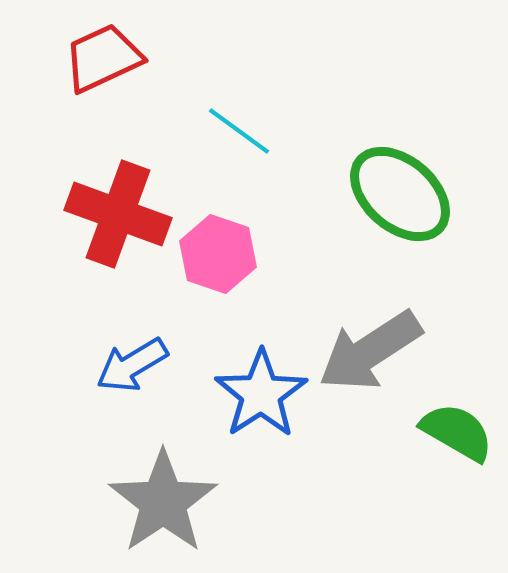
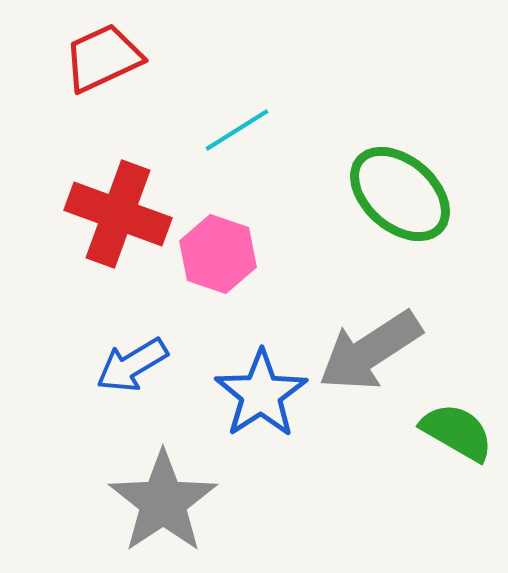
cyan line: moved 2 px left, 1 px up; rotated 68 degrees counterclockwise
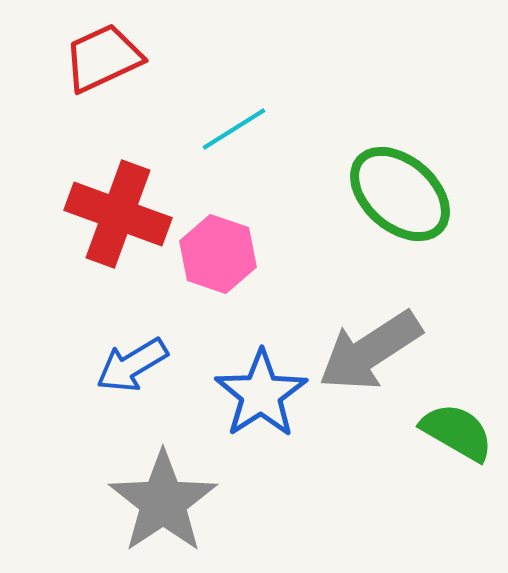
cyan line: moved 3 px left, 1 px up
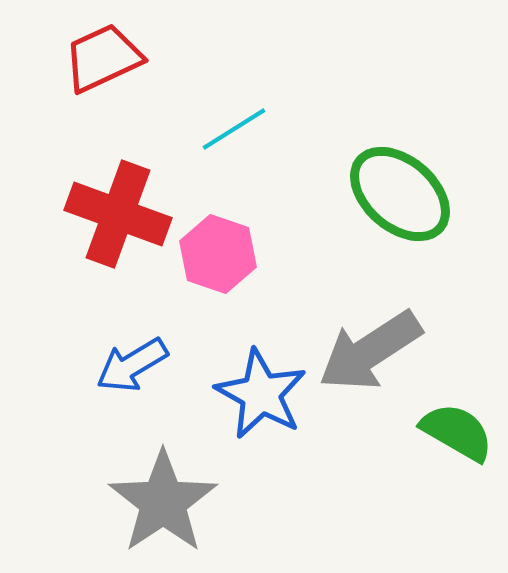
blue star: rotated 10 degrees counterclockwise
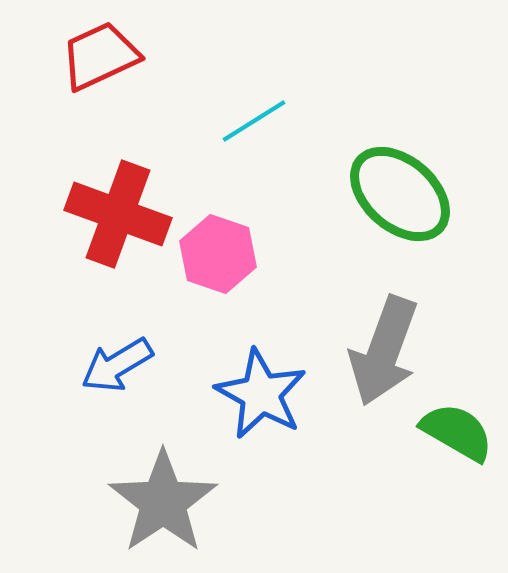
red trapezoid: moved 3 px left, 2 px up
cyan line: moved 20 px right, 8 px up
gray arrow: moved 14 px right; rotated 37 degrees counterclockwise
blue arrow: moved 15 px left
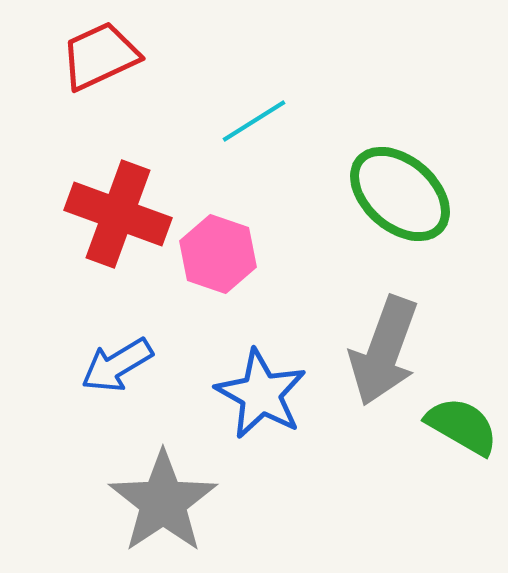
green semicircle: moved 5 px right, 6 px up
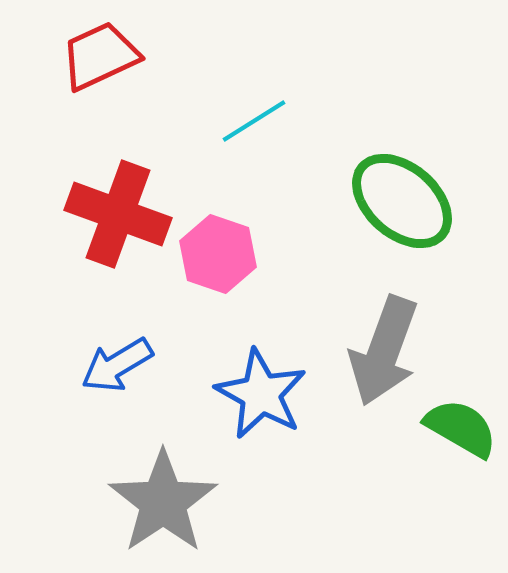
green ellipse: moved 2 px right, 7 px down
green semicircle: moved 1 px left, 2 px down
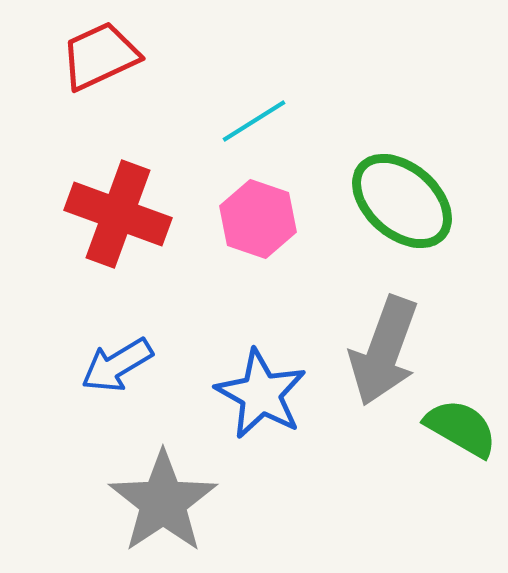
pink hexagon: moved 40 px right, 35 px up
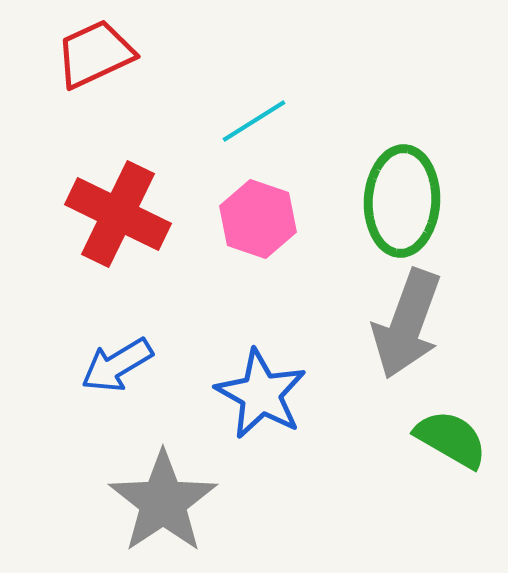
red trapezoid: moved 5 px left, 2 px up
green ellipse: rotated 52 degrees clockwise
red cross: rotated 6 degrees clockwise
gray arrow: moved 23 px right, 27 px up
green semicircle: moved 10 px left, 11 px down
